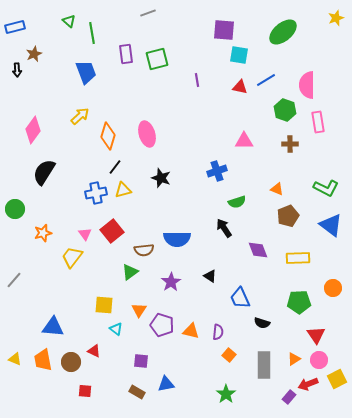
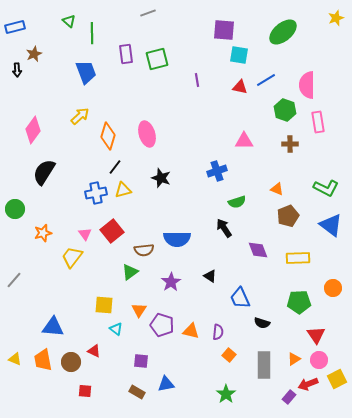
green line at (92, 33): rotated 10 degrees clockwise
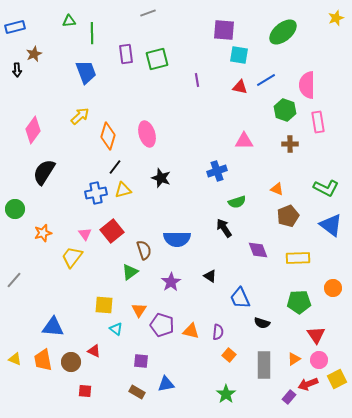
green triangle at (69, 21): rotated 48 degrees counterclockwise
brown semicircle at (144, 250): rotated 102 degrees counterclockwise
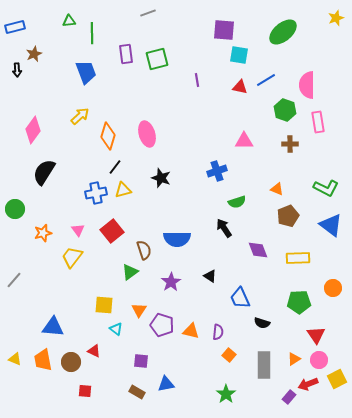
pink triangle at (85, 234): moved 7 px left, 4 px up
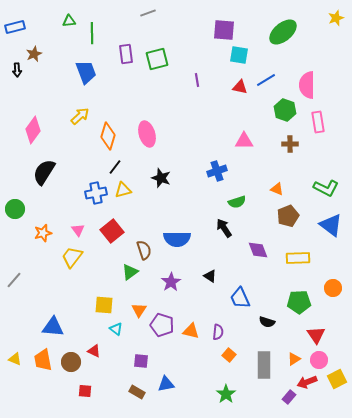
black semicircle at (262, 323): moved 5 px right, 1 px up
red arrow at (308, 384): moved 1 px left, 2 px up
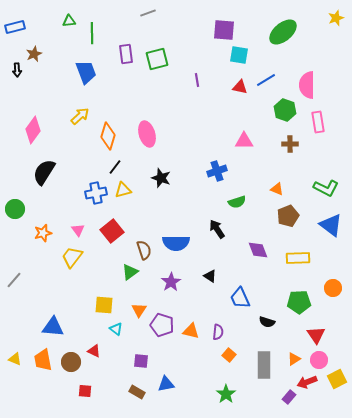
black arrow at (224, 228): moved 7 px left, 1 px down
blue semicircle at (177, 239): moved 1 px left, 4 px down
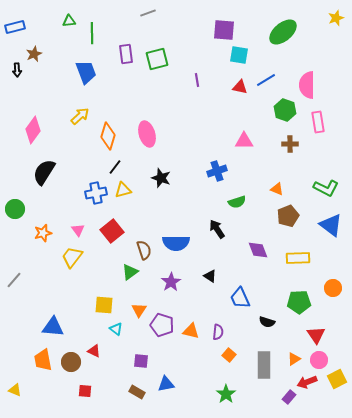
yellow triangle at (15, 359): moved 31 px down
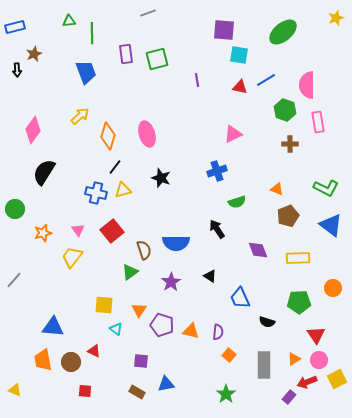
pink triangle at (244, 141): moved 11 px left, 7 px up; rotated 24 degrees counterclockwise
blue cross at (96, 193): rotated 25 degrees clockwise
